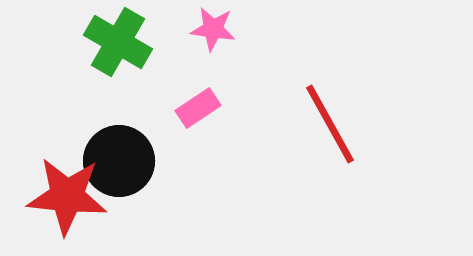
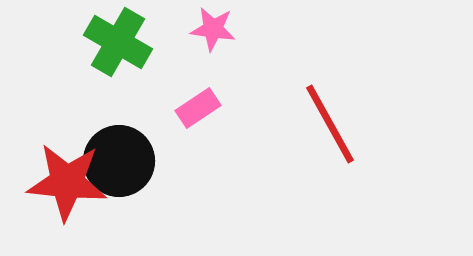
red star: moved 14 px up
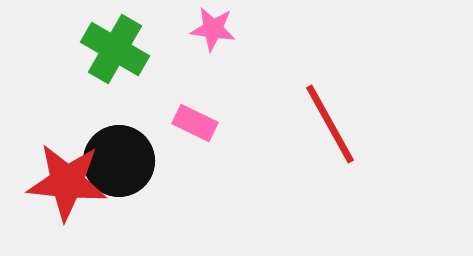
green cross: moved 3 px left, 7 px down
pink rectangle: moved 3 px left, 15 px down; rotated 60 degrees clockwise
